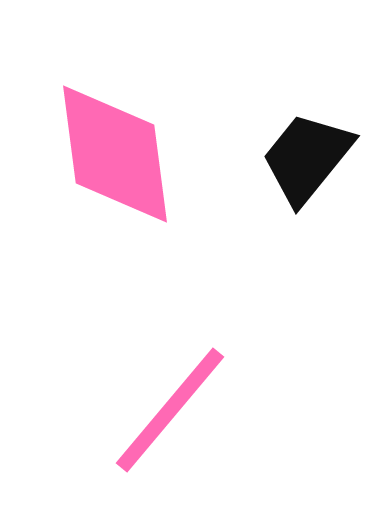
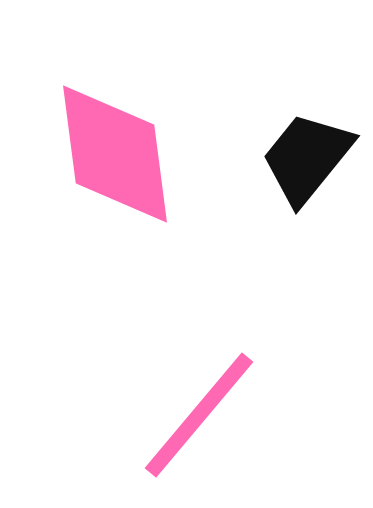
pink line: moved 29 px right, 5 px down
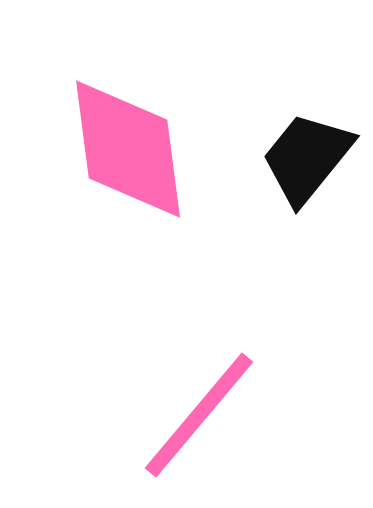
pink diamond: moved 13 px right, 5 px up
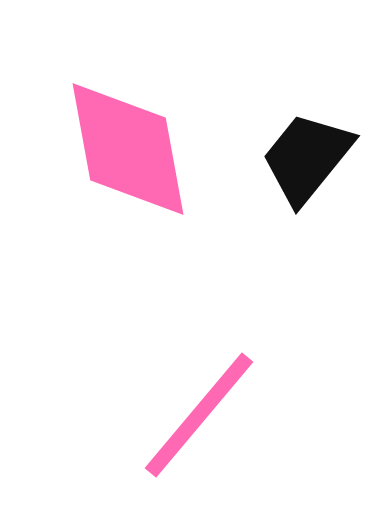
pink diamond: rotated 3 degrees counterclockwise
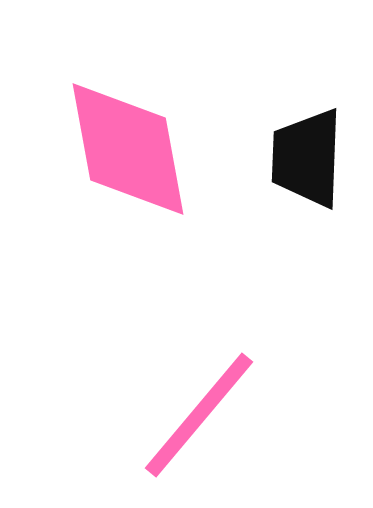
black trapezoid: rotated 37 degrees counterclockwise
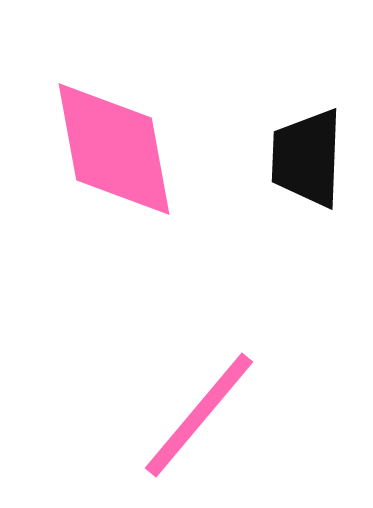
pink diamond: moved 14 px left
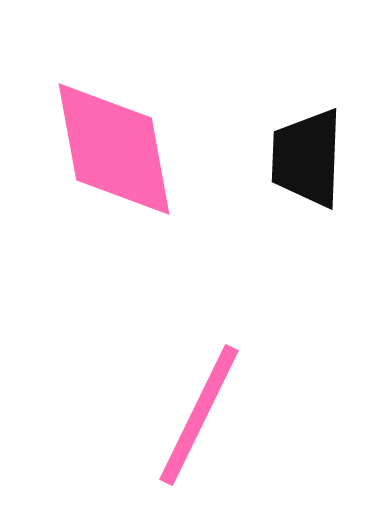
pink line: rotated 14 degrees counterclockwise
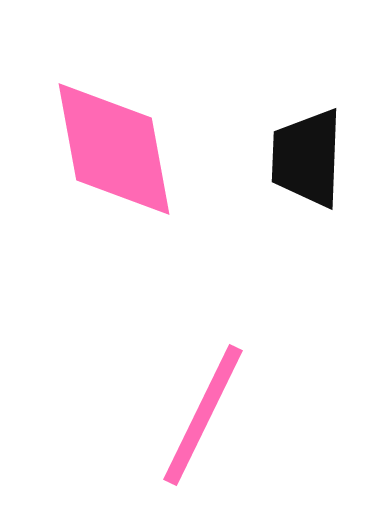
pink line: moved 4 px right
